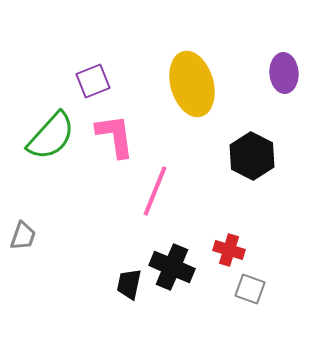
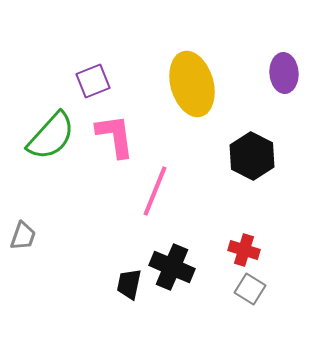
red cross: moved 15 px right
gray square: rotated 12 degrees clockwise
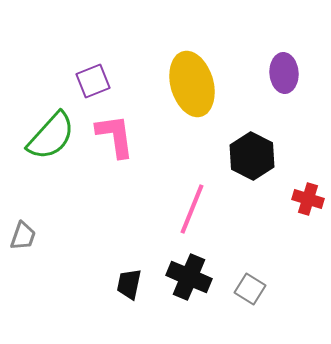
pink line: moved 37 px right, 18 px down
red cross: moved 64 px right, 51 px up
black cross: moved 17 px right, 10 px down
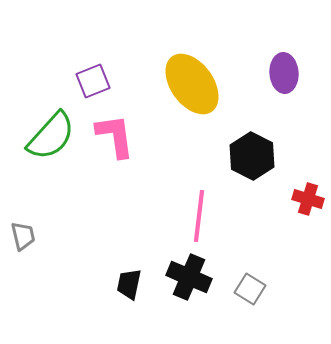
yellow ellipse: rotated 20 degrees counterclockwise
pink line: moved 7 px right, 7 px down; rotated 15 degrees counterclockwise
gray trapezoid: rotated 32 degrees counterclockwise
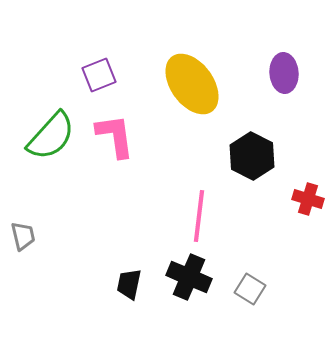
purple square: moved 6 px right, 6 px up
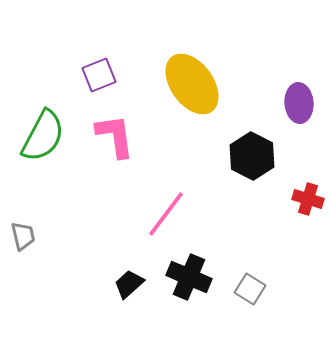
purple ellipse: moved 15 px right, 30 px down
green semicircle: moved 8 px left; rotated 14 degrees counterclockwise
pink line: moved 33 px left, 2 px up; rotated 30 degrees clockwise
black trapezoid: rotated 36 degrees clockwise
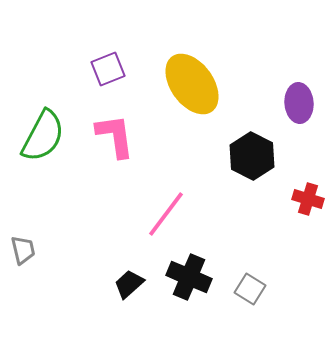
purple square: moved 9 px right, 6 px up
gray trapezoid: moved 14 px down
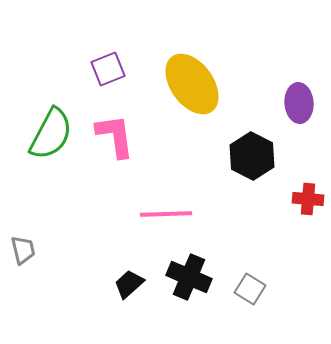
green semicircle: moved 8 px right, 2 px up
red cross: rotated 12 degrees counterclockwise
pink line: rotated 51 degrees clockwise
